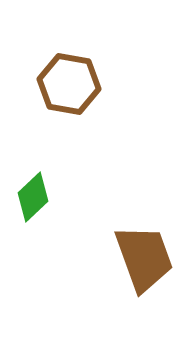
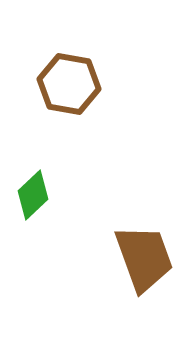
green diamond: moved 2 px up
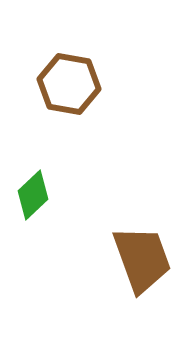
brown trapezoid: moved 2 px left, 1 px down
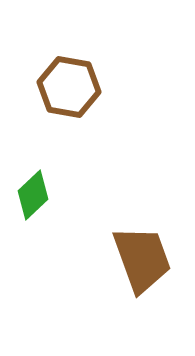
brown hexagon: moved 3 px down
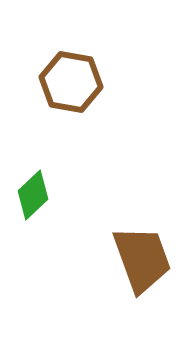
brown hexagon: moved 2 px right, 5 px up
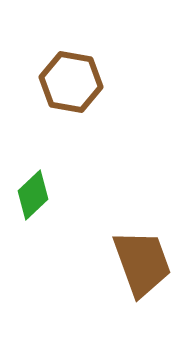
brown trapezoid: moved 4 px down
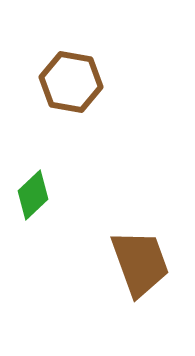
brown trapezoid: moved 2 px left
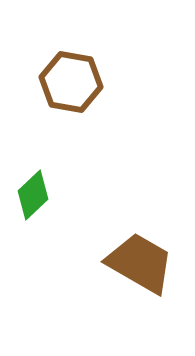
brown trapezoid: rotated 40 degrees counterclockwise
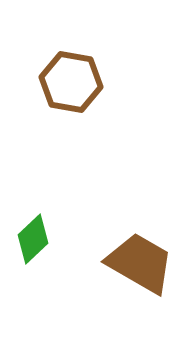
green diamond: moved 44 px down
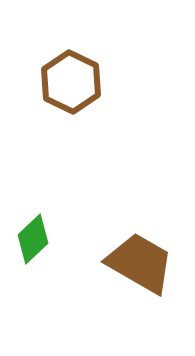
brown hexagon: rotated 16 degrees clockwise
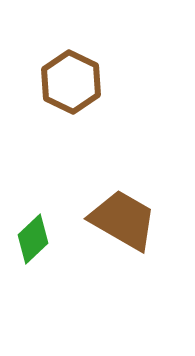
brown trapezoid: moved 17 px left, 43 px up
